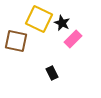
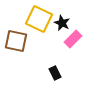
black rectangle: moved 3 px right
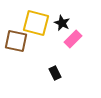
yellow square: moved 3 px left, 4 px down; rotated 12 degrees counterclockwise
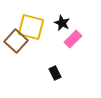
yellow square: moved 5 px left, 4 px down
brown square: rotated 30 degrees clockwise
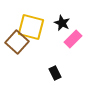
brown square: moved 1 px right, 1 px down
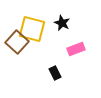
yellow square: moved 1 px right, 2 px down
pink rectangle: moved 3 px right, 10 px down; rotated 24 degrees clockwise
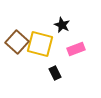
black star: moved 2 px down
yellow square: moved 8 px right, 15 px down
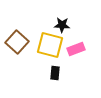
black star: rotated 21 degrees counterclockwise
yellow square: moved 10 px right, 1 px down
black rectangle: rotated 32 degrees clockwise
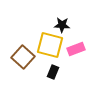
brown square: moved 6 px right, 15 px down
black rectangle: moved 2 px left, 1 px up; rotated 16 degrees clockwise
